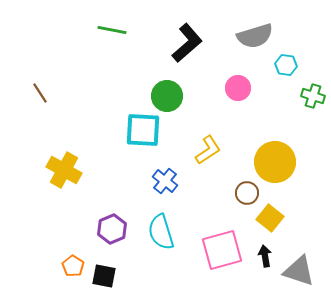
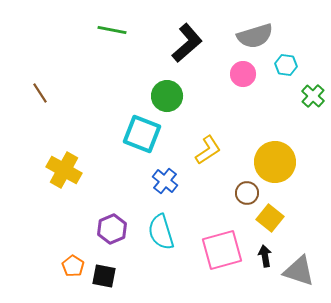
pink circle: moved 5 px right, 14 px up
green cross: rotated 25 degrees clockwise
cyan square: moved 1 px left, 4 px down; rotated 18 degrees clockwise
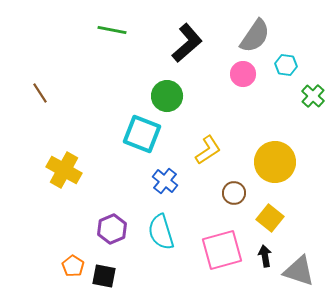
gray semicircle: rotated 39 degrees counterclockwise
brown circle: moved 13 px left
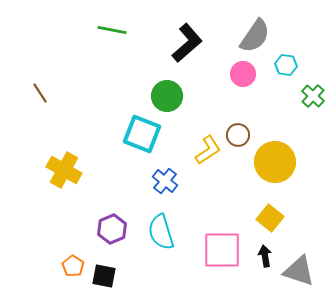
brown circle: moved 4 px right, 58 px up
pink square: rotated 15 degrees clockwise
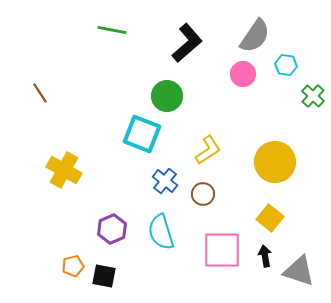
brown circle: moved 35 px left, 59 px down
orange pentagon: rotated 25 degrees clockwise
